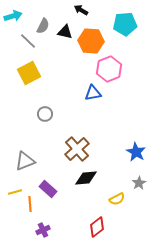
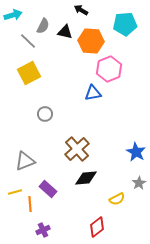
cyan arrow: moved 1 px up
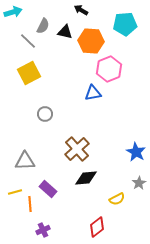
cyan arrow: moved 3 px up
gray triangle: rotated 20 degrees clockwise
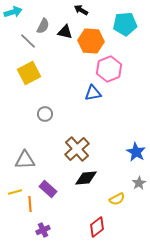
gray triangle: moved 1 px up
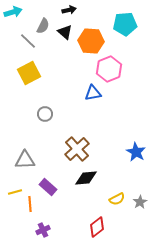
black arrow: moved 12 px left; rotated 136 degrees clockwise
black triangle: rotated 28 degrees clockwise
gray star: moved 1 px right, 19 px down
purple rectangle: moved 2 px up
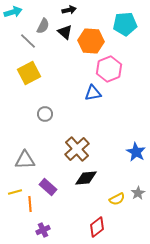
gray star: moved 2 px left, 9 px up
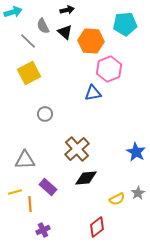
black arrow: moved 2 px left
gray semicircle: rotated 126 degrees clockwise
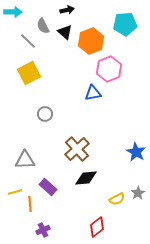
cyan arrow: rotated 18 degrees clockwise
orange hexagon: rotated 25 degrees counterclockwise
